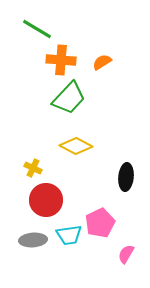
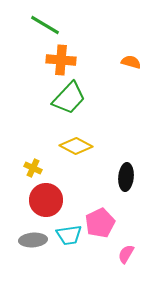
green line: moved 8 px right, 4 px up
orange semicircle: moved 29 px right; rotated 48 degrees clockwise
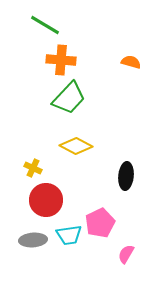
black ellipse: moved 1 px up
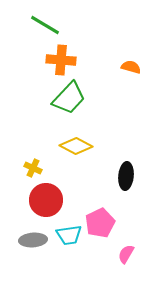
orange semicircle: moved 5 px down
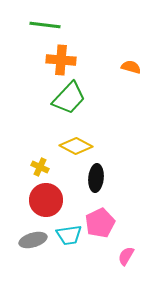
green line: rotated 24 degrees counterclockwise
yellow cross: moved 7 px right, 1 px up
black ellipse: moved 30 px left, 2 px down
gray ellipse: rotated 12 degrees counterclockwise
pink semicircle: moved 2 px down
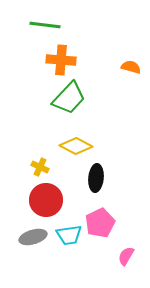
gray ellipse: moved 3 px up
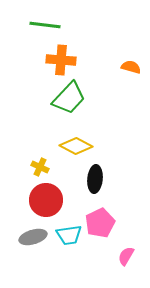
black ellipse: moved 1 px left, 1 px down
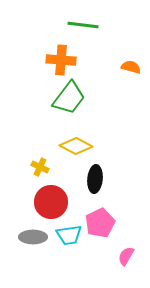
green line: moved 38 px right
green trapezoid: rotated 6 degrees counterclockwise
red circle: moved 5 px right, 2 px down
gray ellipse: rotated 16 degrees clockwise
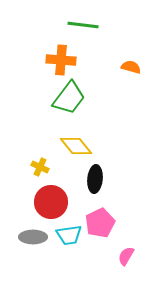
yellow diamond: rotated 24 degrees clockwise
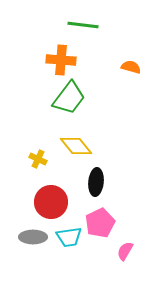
yellow cross: moved 2 px left, 8 px up
black ellipse: moved 1 px right, 3 px down
cyan trapezoid: moved 2 px down
pink semicircle: moved 1 px left, 5 px up
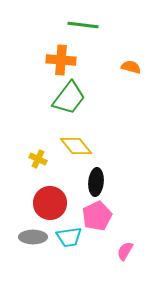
red circle: moved 1 px left, 1 px down
pink pentagon: moved 3 px left, 7 px up
